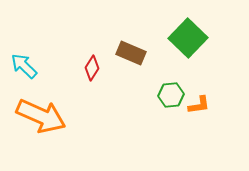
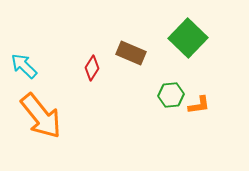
orange arrow: rotated 27 degrees clockwise
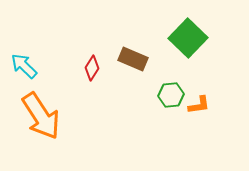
brown rectangle: moved 2 px right, 6 px down
orange arrow: rotated 6 degrees clockwise
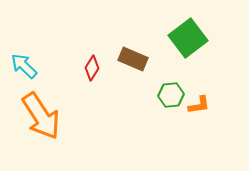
green square: rotated 9 degrees clockwise
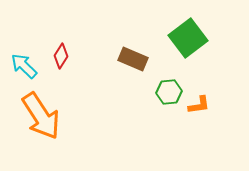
red diamond: moved 31 px left, 12 px up
green hexagon: moved 2 px left, 3 px up
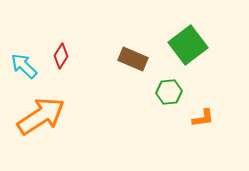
green square: moved 7 px down
orange L-shape: moved 4 px right, 13 px down
orange arrow: rotated 90 degrees counterclockwise
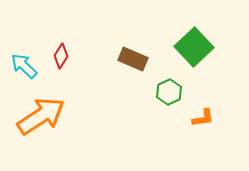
green square: moved 6 px right, 2 px down; rotated 6 degrees counterclockwise
green hexagon: rotated 20 degrees counterclockwise
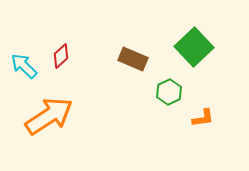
red diamond: rotated 15 degrees clockwise
orange arrow: moved 8 px right
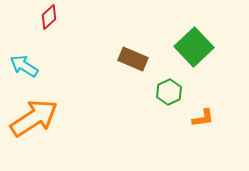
red diamond: moved 12 px left, 39 px up
cyan arrow: rotated 12 degrees counterclockwise
orange arrow: moved 15 px left, 2 px down
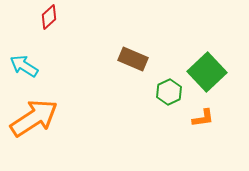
green square: moved 13 px right, 25 px down
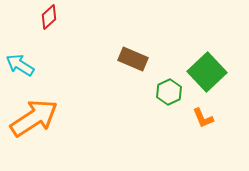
cyan arrow: moved 4 px left, 1 px up
orange L-shape: rotated 75 degrees clockwise
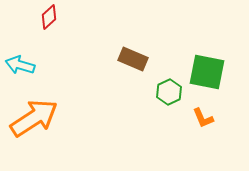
cyan arrow: rotated 16 degrees counterclockwise
green square: rotated 36 degrees counterclockwise
